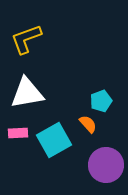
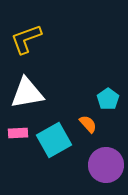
cyan pentagon: moved 7 px right, 2 px up; rotated 15 degrees counterclockwise
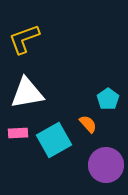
yellow L-shape: moved 2 px left
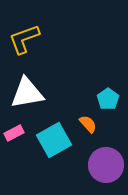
pink rectangle: moved 4 px left; rotated 24 degrees counterclockwise
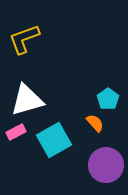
white triangle: moved 7 px down; rotated 6 degrees counterclockwise
orange semicircle: moved 7 px right, 1 px up
pink rectangle: moved 2 px right, 1 px up
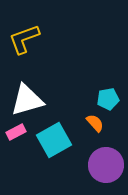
cyan pentagon: rotated 25 degrees clockwise
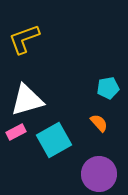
cyan pentagon: moved 11 px up
orange semicircle: moved 4 px right
purple circle: moved 7 px left, 9 px down
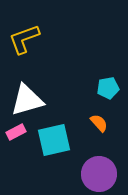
cyan square: rotated 16 degrees clockwise
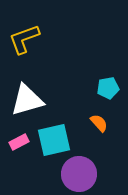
pink rectangle: moved 3 px right, 10 px down
purple circle: moved 20 px left
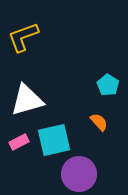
yellow L-shape: moved 1 px left, 2 px up
cyan pentagon: moved 3 px up; rotated 30 degrees counterclockwise
orange semicircle: moved 1 px up
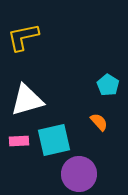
yellow L-shape: rotated 8 degrees clockwise
pink rectangle: moved 1 px up; rotated 24 degrees clockwise
